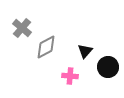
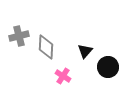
gray cross: moved 3 px left, 8 px down; rotated 36 degrees clockwise
gray diamond: rotated 60 degrees counterclockwise
pink cross: moved 7 px left; rotated 28 degrees clockwise
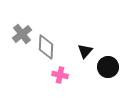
gray cross: moved 3 px right, 2 px up; rotated 24 degrees counterclockwise
pink cross: moved 3 px left, 1 px up; rotated 21 degrees counterclockwise
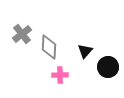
gray diamond: moved 3 px right
pink cross: rotated 14 degrees counterclockwise
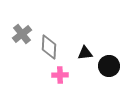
black triangle: moved 2 px down; rotated 42 degrees clockwise
black circle: moved 1 px right, 1 px up
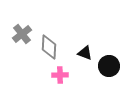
black triangle: rotated 28 degrees clockwise
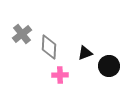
black triangle: rotated 42 degrees counterclockwise
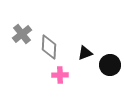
black circle: moved 1 px right, 1 px up
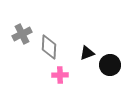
gray cross: rotated 12 degrees clockwise
black triangle: moved 2 px right
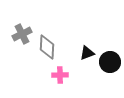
gray diamond: moved 2 px left
black circle: moved 3 px up
